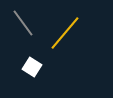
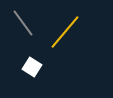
yellow line: moved 1 px up
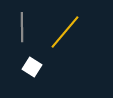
gray line: moved 1 px left, 4 px down; rotated 36 degrees clockwise
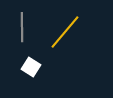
white square: moved 1 px left
